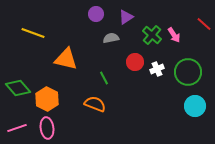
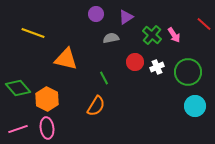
white cross: moved 2 px up
orange semicircle: moved 1 px right, 2 px down; rotated 100 degrees clockwise
pink line: moved 1 px right, 1 px down
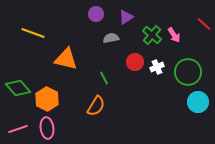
cyan circle: moved 3 px right, 4 px up
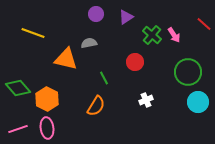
gray semicircle: moved 22 px left, 5 px down
white cross: moved 11 px left, 33 px down
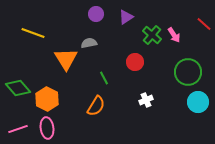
orange triangle: rotated 45 degrees clockwise
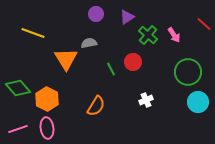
purple triangle: moved 1 px right
green cross: moved 4 px left
red circle: moved 2 px left
green line: moved 7 px right, 9 px up
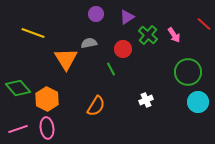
red circle: moved 10 px left, 13 px up
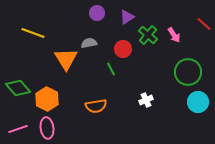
purple circle: moved 1 px right, 1 px up
orange semicircle: rotated 50 degrees clockwise
